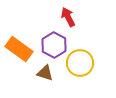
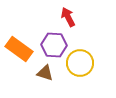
purple hexagon: rotated 25 degrees counterclockwise
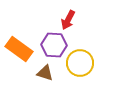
red arrow: moved 3 px down; rotated 126 degrees counterclockwise
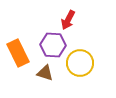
purple hexagon: moved 1 px left
orange rectangle: moved 1 px left, 4 px down; rotated 28 degrees clockwise
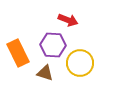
red arrow: rotated 96 degrees counterclockwise
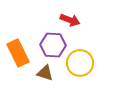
red arrow: moved 2 px right
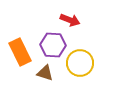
orange rectangle: moved 2 px right, 1 px up
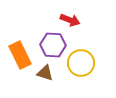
orange rectangle: moved 3 px down
yellow circle: moved 1 px right
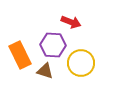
red arrow: moved 1 px right, 2 px down
brown triangle: moved 2 px up
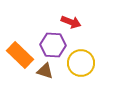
orange rectangle: rotated 20 degrees counterclockwise
